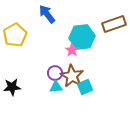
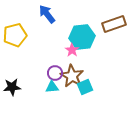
yellow pentagon: rotated 15 degrees clockwise
cyan triangle: moved 4 px left
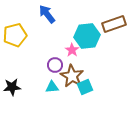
cyan hexagon: moved 5 px right, 1 px up
purple circle: moved 8 px up
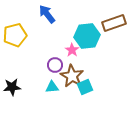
brown rectangle: moved 1 px up
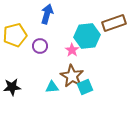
blue arrow: rotated 54 degrees clockwise
purple circle: moved 15 px left, 19 px up
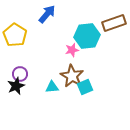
blue arrow: rotated 24 degrees clockwise
yellow pentagon: rotated 25 degrees counterclockwise
purple circle: moved 20 px left, 28 px down
pink star: rotated 24 degrees clockwise
black star: moved 4 px right, 1 px up; rotated 18 degrees counterclockwise
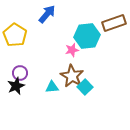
purple circle: moved 1 px up
cyan square: rotated 21 degrees counterclockwise
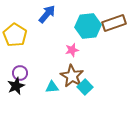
cyan hexagon: moved 1 px right, 10 px up
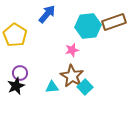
brown rectangle: moved 1 px up
